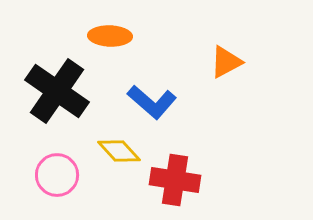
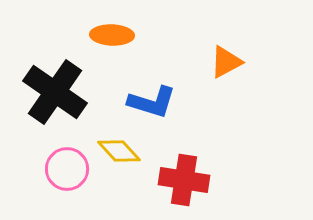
orange ellipse: moved 2 px right, 1 px up
black cross: moved 2 px left, 1 px down
blue L-shape: rotated 24 degrees counterclockwise
pink circle: moved 10 px right, 6 px up
red cross: moved 9 px right
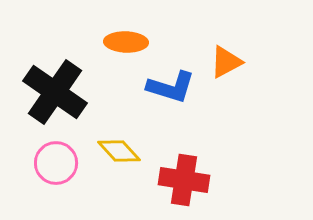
orange ellipse: moved 14 px right, 7 px down
blue L-shape: moved 19 px right, 15 px up
pink circle: moved 11 px left, 6 px up
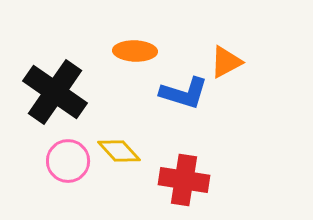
orange ellipse: moved 9 px right, 9 px down
blue L-shape: moved 13 px right, 6 px down
pink circle: moved 12 px right, 2 px up
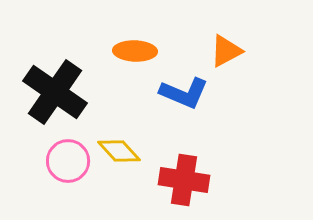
orange triangle: moved 11 px up
blue L-shape: rotated 6 degrees clockwise
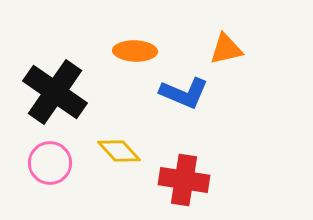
orange triangle: moved 2 px up; rotated 15 degrees clockwise
pink circle: moved 18 px left, 2 px down
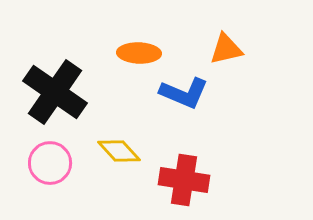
orange ellipse: moved 4 px right, 2 px down
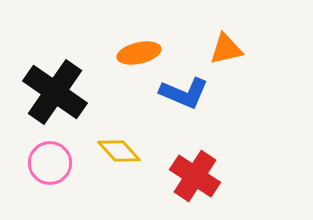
orange ellipse: rotated 15 degrees counterclockwise
red cross: moved 11 px right, 4 px up; rotated 24 degrees clockwise
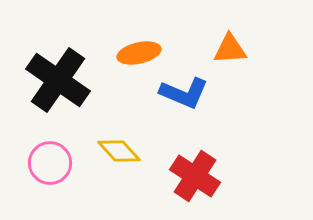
orange triangle: moved 4 px right; rotated 9 degrees clockwise
black cross: moved 3 px right, 12 px up
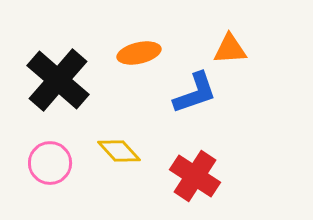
black cross: rotated 6 degrees clockwise
blue L-shape: moved 11 px right; rotated 42 degrees counterclockwise
